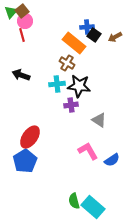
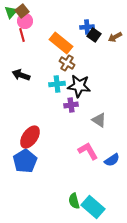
orange rectangle: moved 13 px left
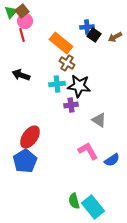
cyan rectangle: rotated 10 degrees clockwise
